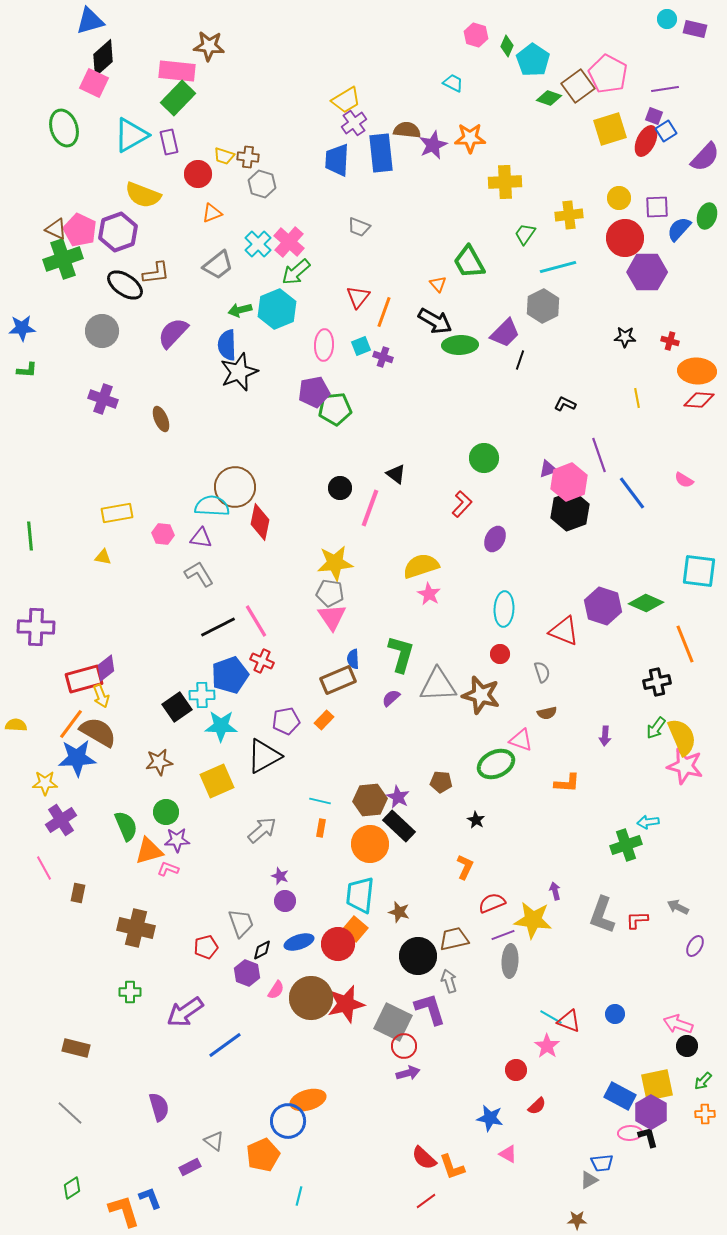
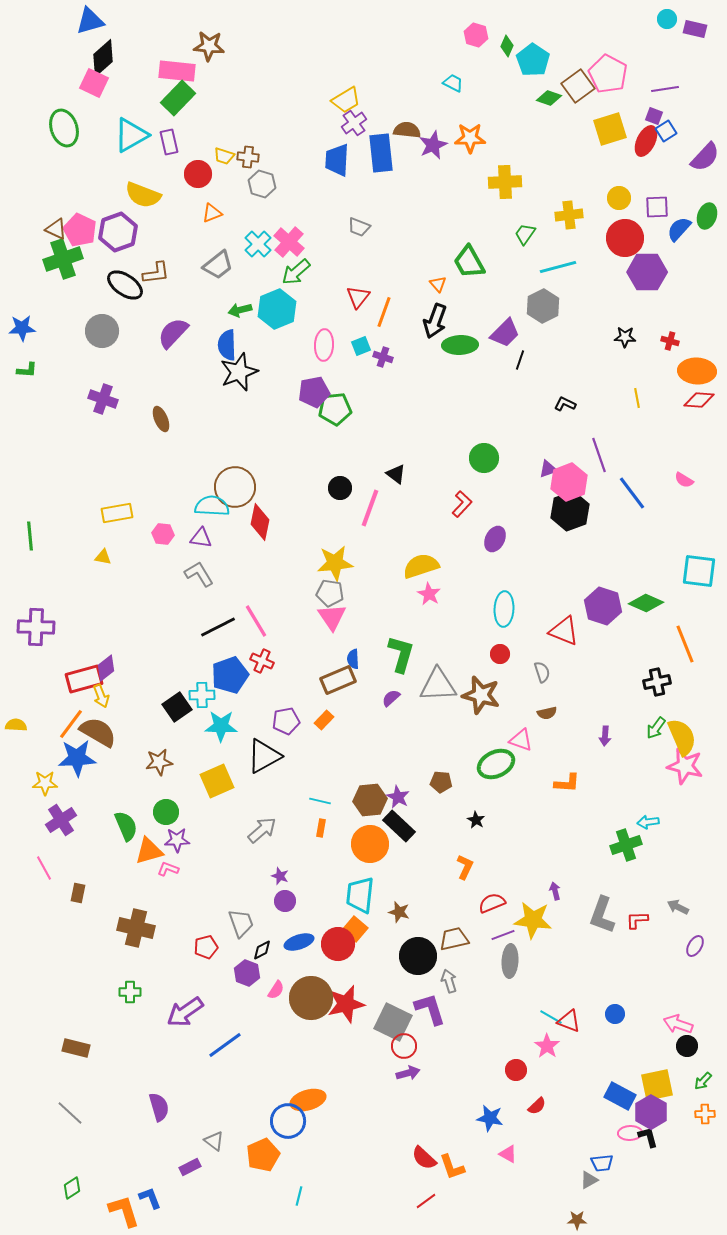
black arrow at (435, 321): rotated 80 degrees clockwise
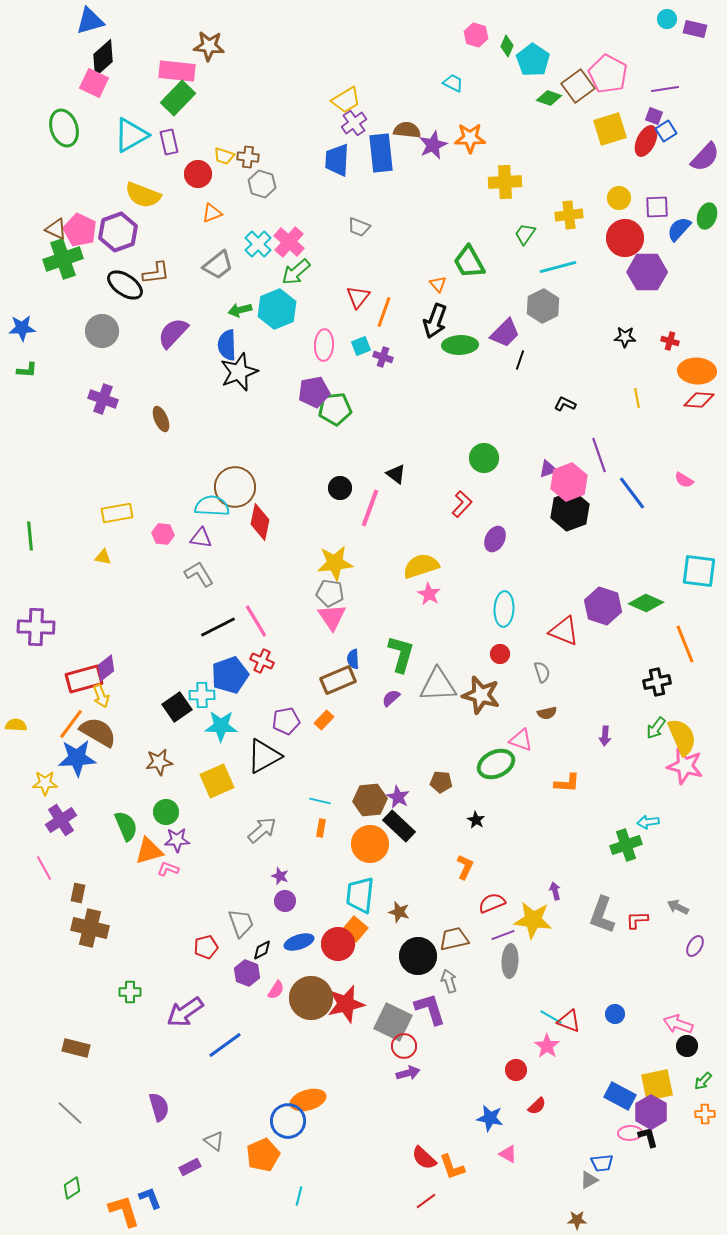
brown cross at (136, 928): moved 46 px left
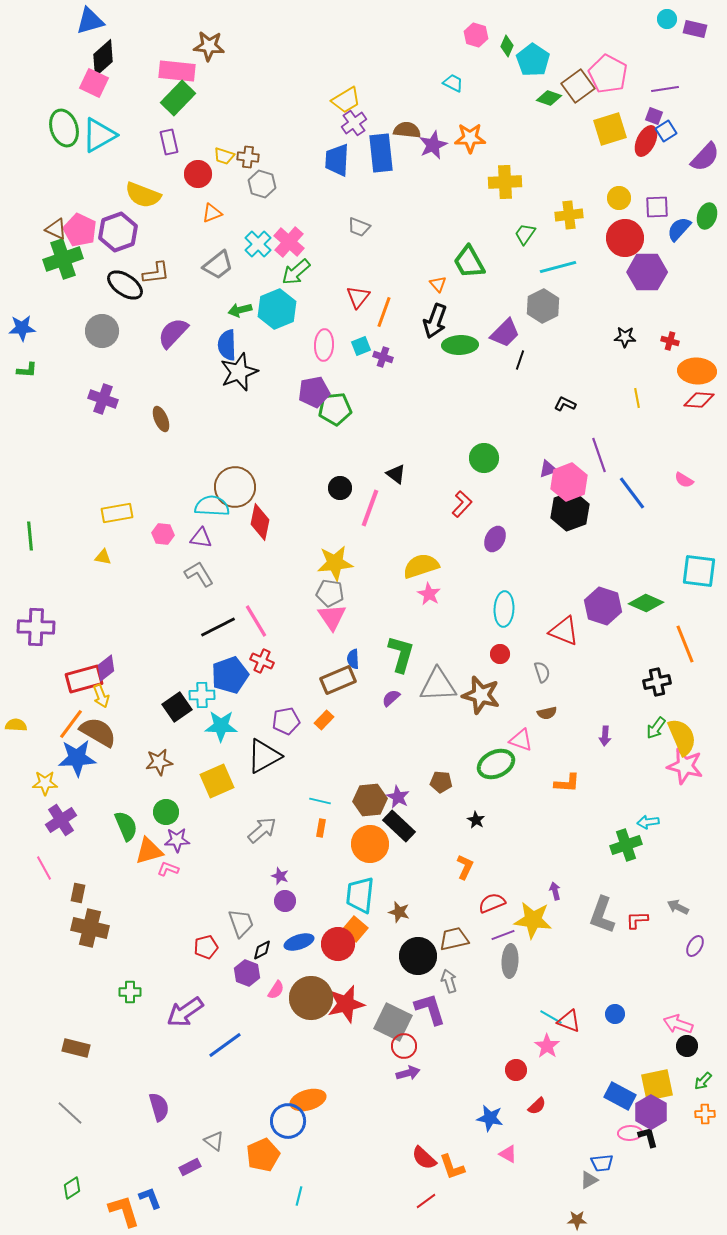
cyan triangle at (131, 135): moved 32 px left
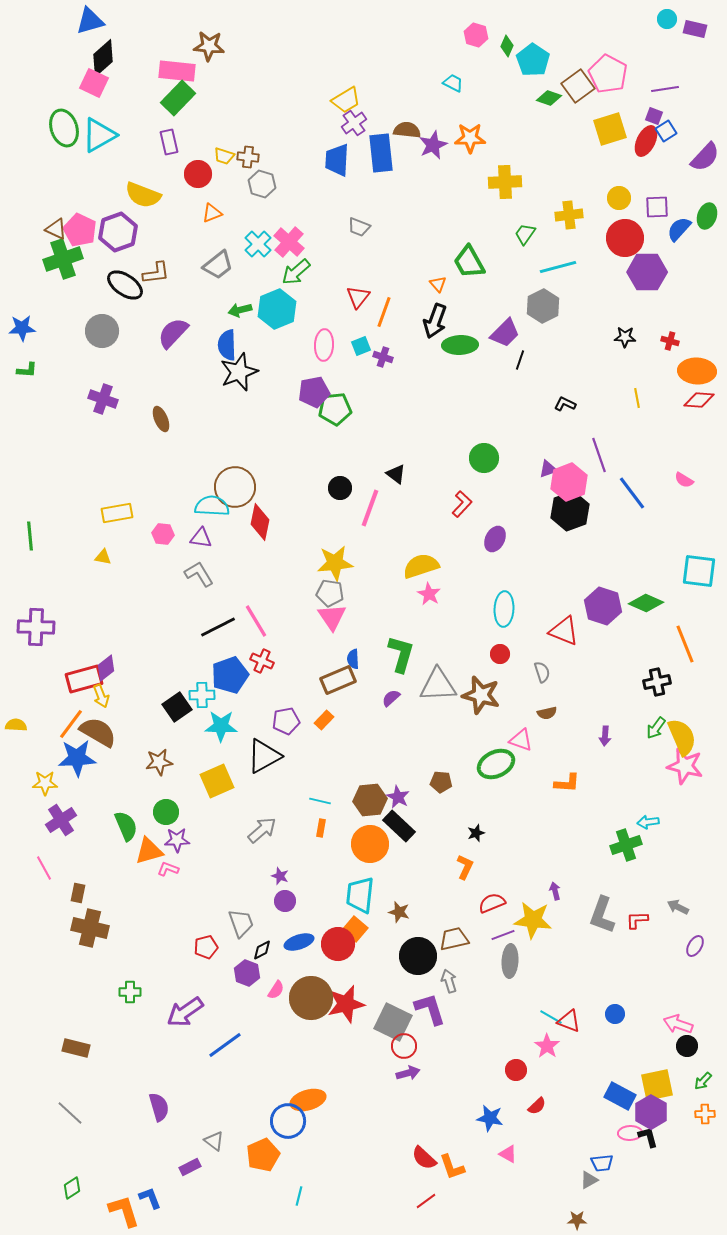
black star at (476, 820): moved 13 px down; rotated 24 degrees clockwise
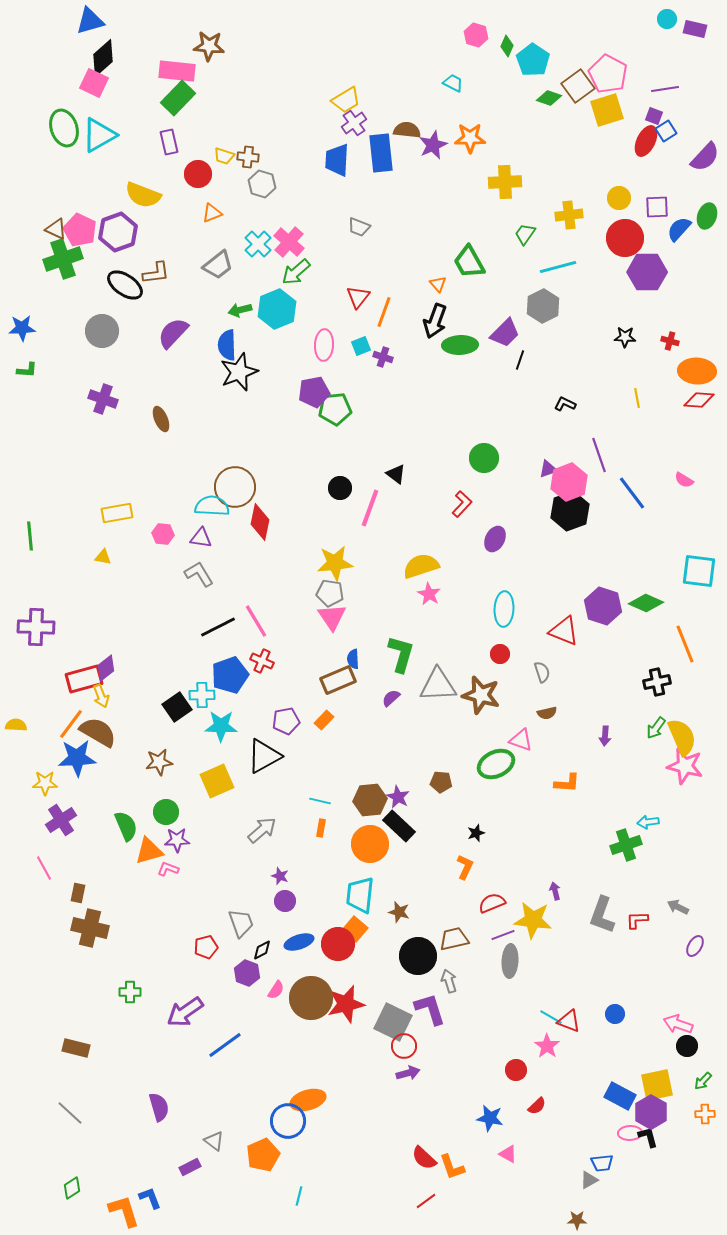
yellow square at (610, 129): moved 3 px left, 19 px up
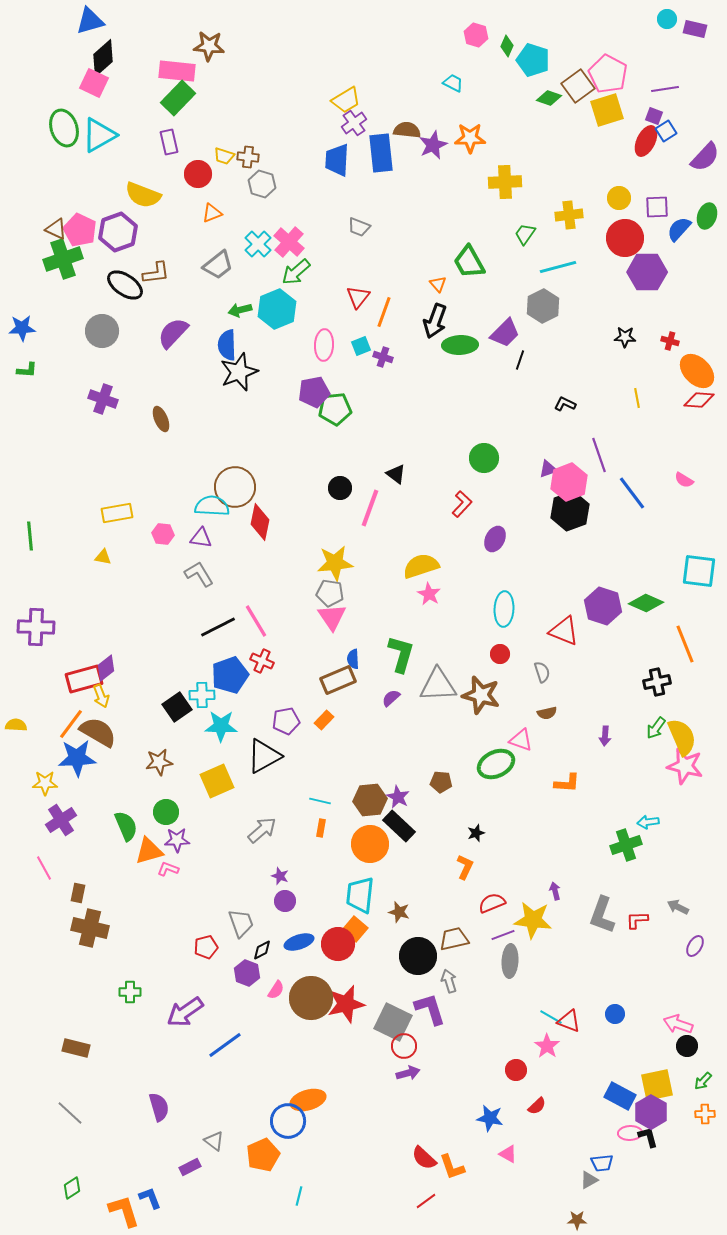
cyan pentagon at (533, 60): rotated 16 degrees counterclockwise
orange ellipse at (697, 371): rotated 42 degrees clockwise
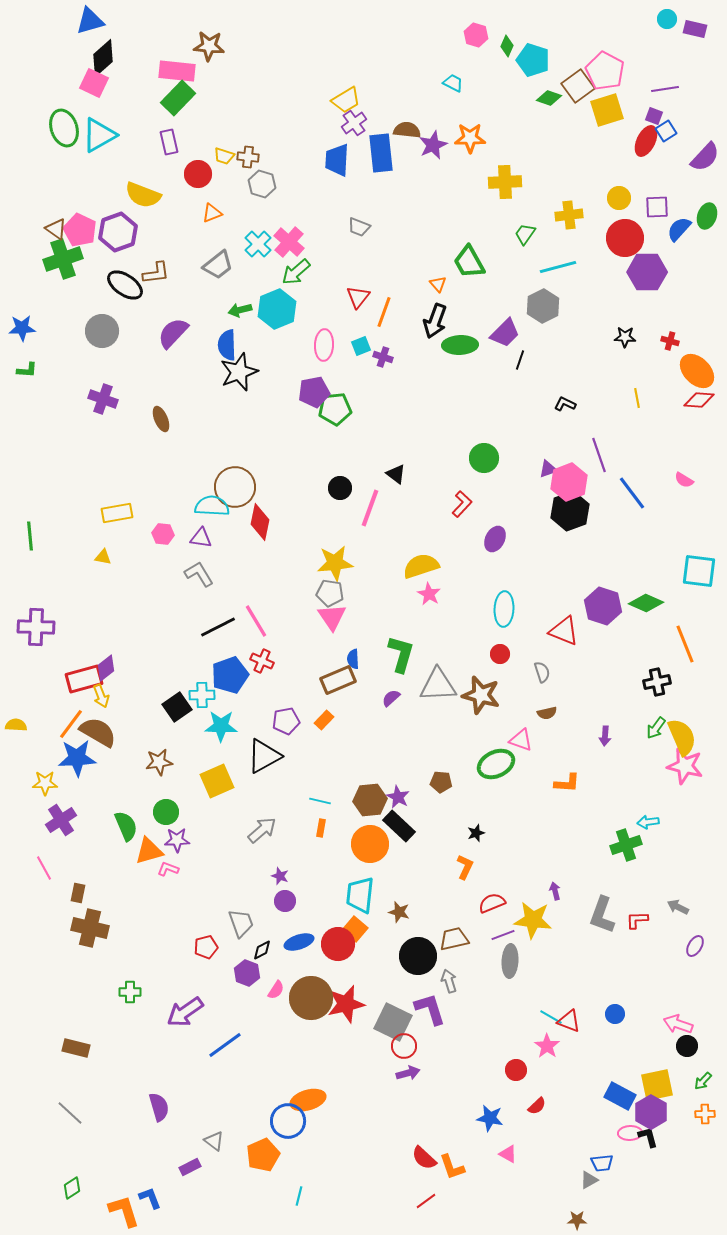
pink pentagon at (608, 74): moved 3 px left, 3 px up
brown triangle at (56, 229): rotated 10 degrees clockwise
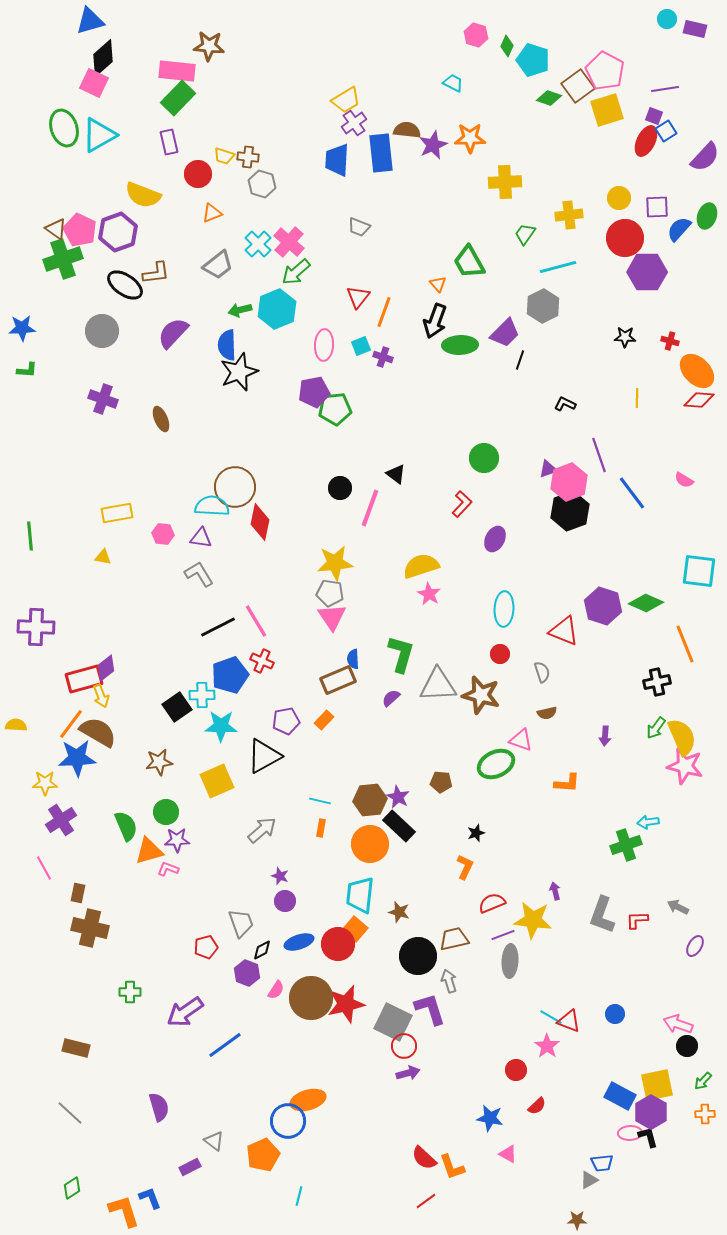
yellow line at (637, 398): rotated 12 degrees clockwise
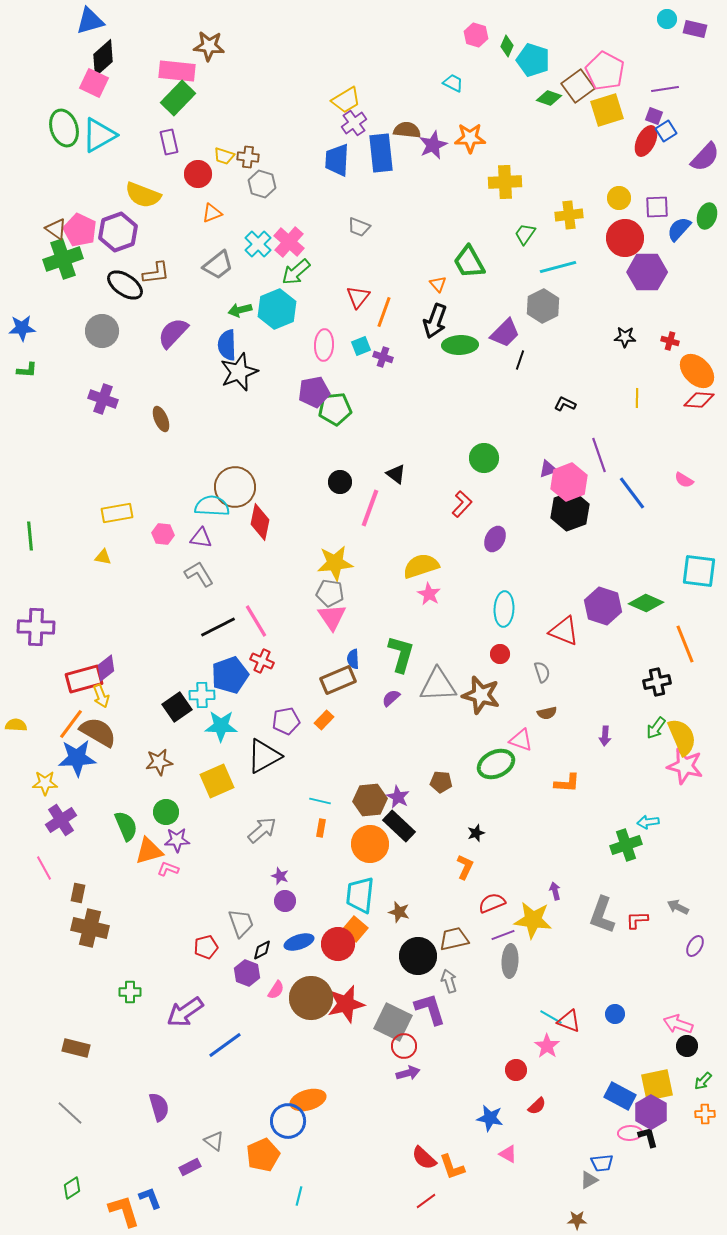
black circle at (340, 488): moved 6 px up
